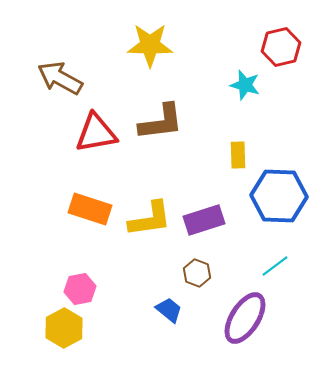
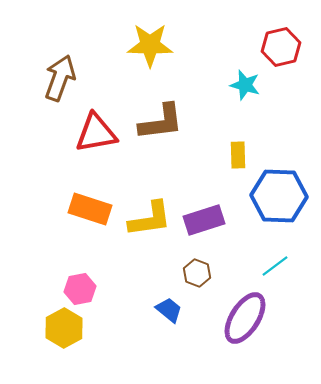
brown arrow: rotated 81 degrees clockwise
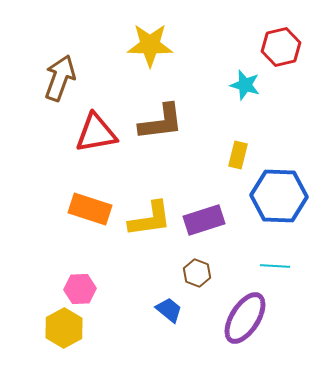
yellow rectangle: rotated 16 degrees clockwise
cyan line: rotated 40 degrees clockwise
pink hexagon: rotated 8 degrees clockwise
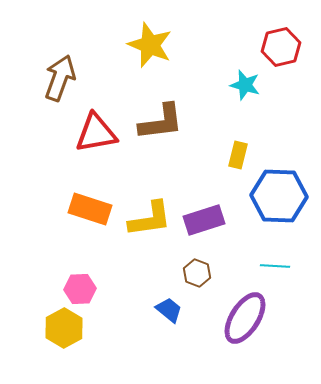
yellow star: rotated 21 degrees clockwise
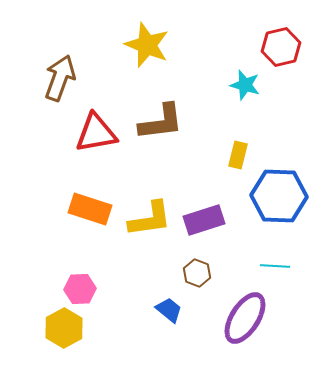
yellow star: moved 3 px left
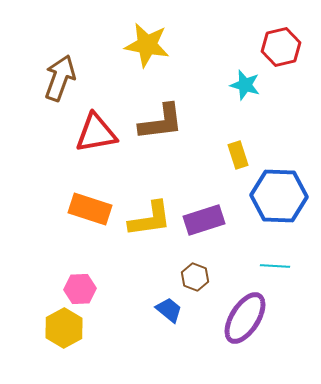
yellow star: rotated 12 degrees counterclockwise
yellow rectangle: rotated 32 degrees counterclockwise
brown hexagon: moved 2 px left, 4 px down
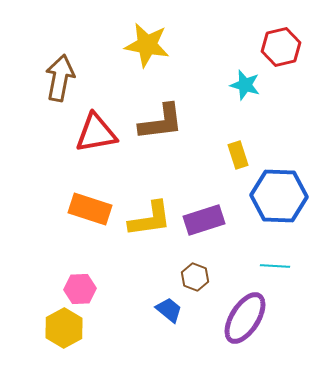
brown arrow: rotated 9 degrees counterclockwise
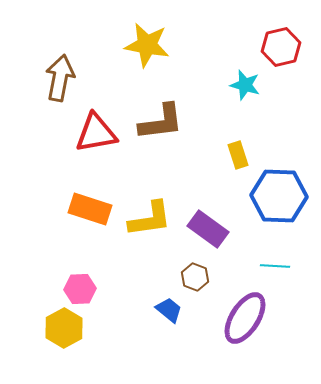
purple rectangle: moved 4 px right, 9 px down; rotated 54 degrees clockwise
